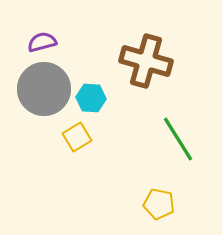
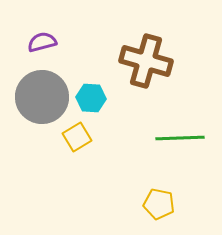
gray circle: moved 2 px left, 8 px down
green line: moved 2 px right, 1 px up; rotated 60 degrees counterclockwise
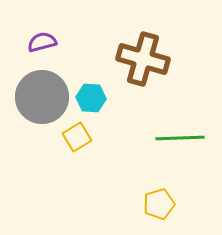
brown cross: moved 3 px left, 2 px up
yellow pentagon: rotated 28 degrees counterclockwise
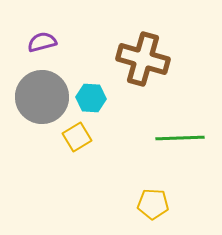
yellow pentagon: moved 6 px left; rotated 20 degrees clockwise
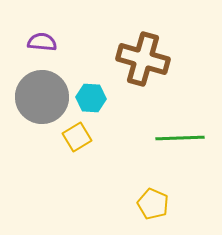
purple semicircle: rotated 20 degrees clockwise
yellow pentagon: rotated 20 degrees clockwise
